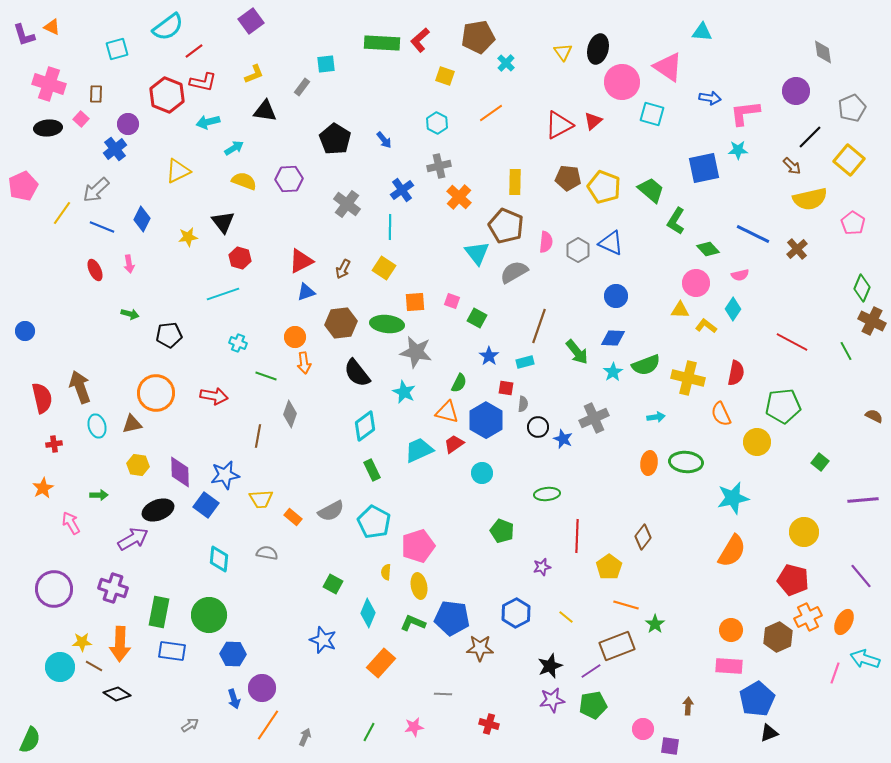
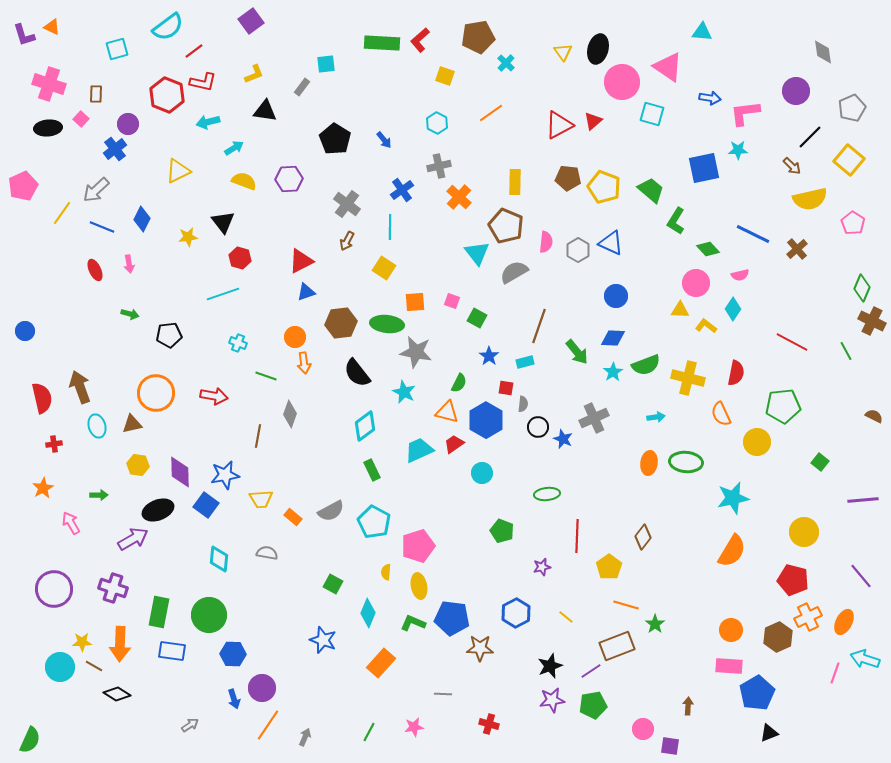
brown arrow at (343, 269): moved 4 px right, 28 px up
blue pentagon at (757, 699): moved 6 px up
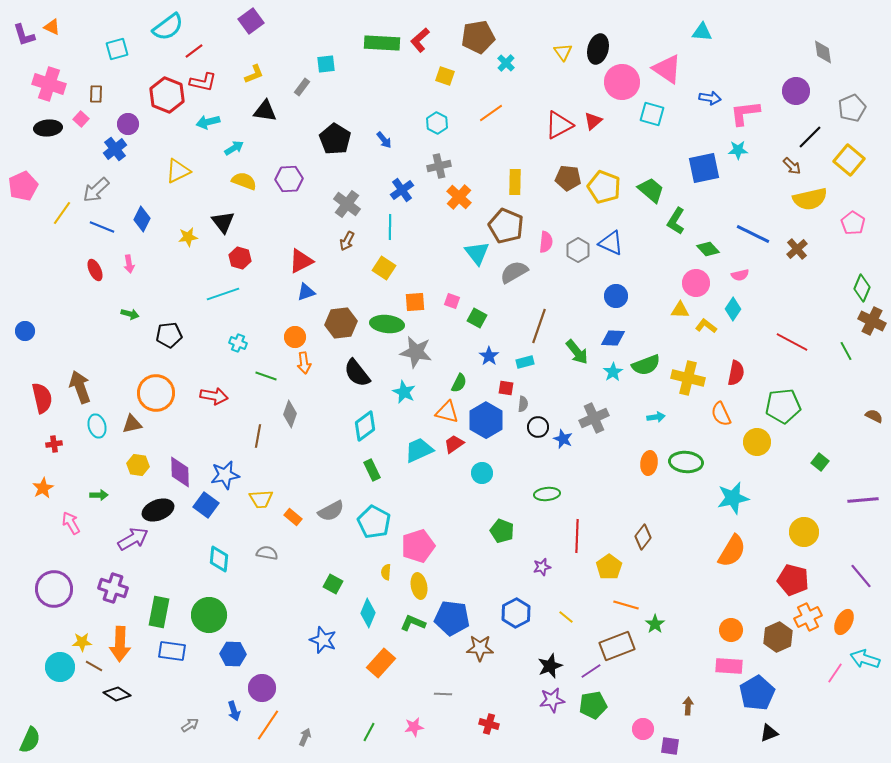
pink triangle at (668, 67): moved 1 px left, 2 px down
pink line at (835, 673): rotated 15 degrees clockwise
blue arrow at (234, 699): moved 12 px down
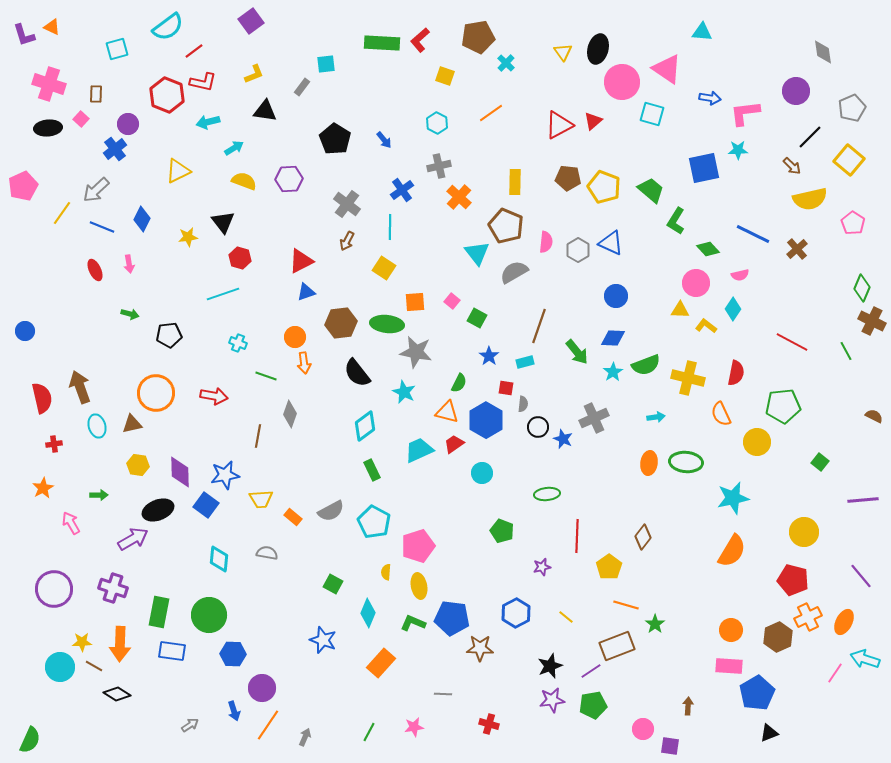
pink square at (452, 301): rotated 21 degrees clockwise
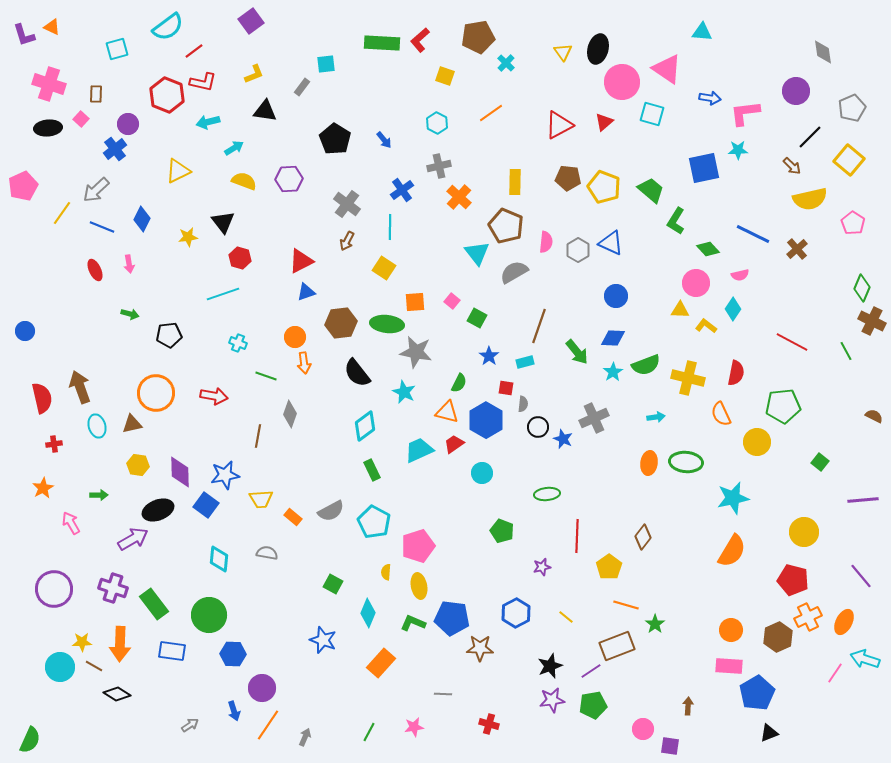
red triangle at (593, 121): moved 11 px right, 1 px down
green rectangle at (159, 612): moved 5 px left, 8 px up; rotated 48 degrees counterclockwise
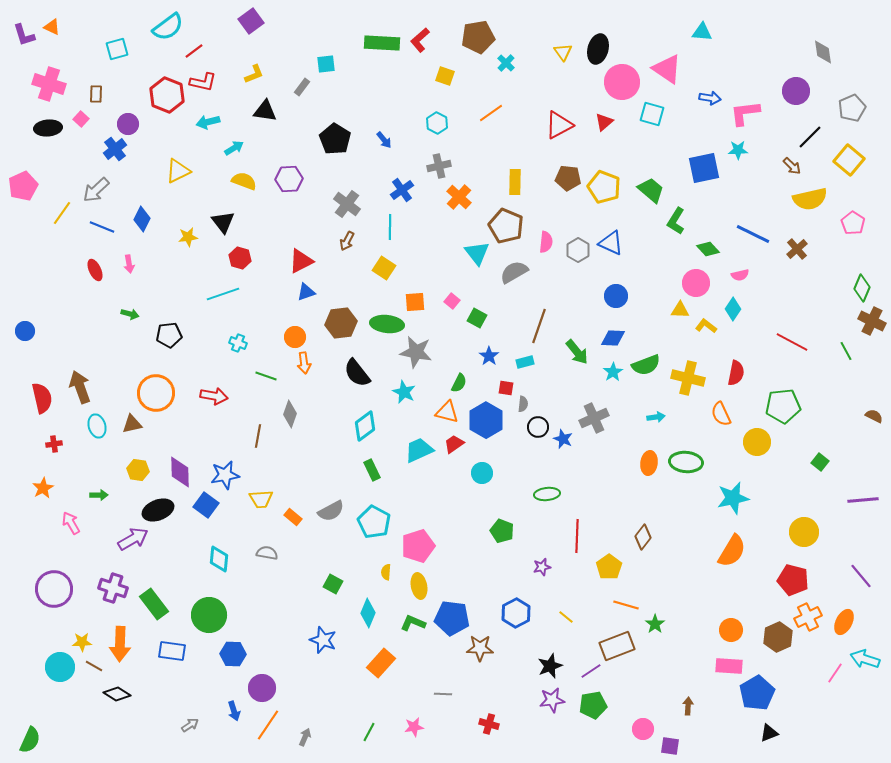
yellow hexagon at (138, 465): moved 5 px down
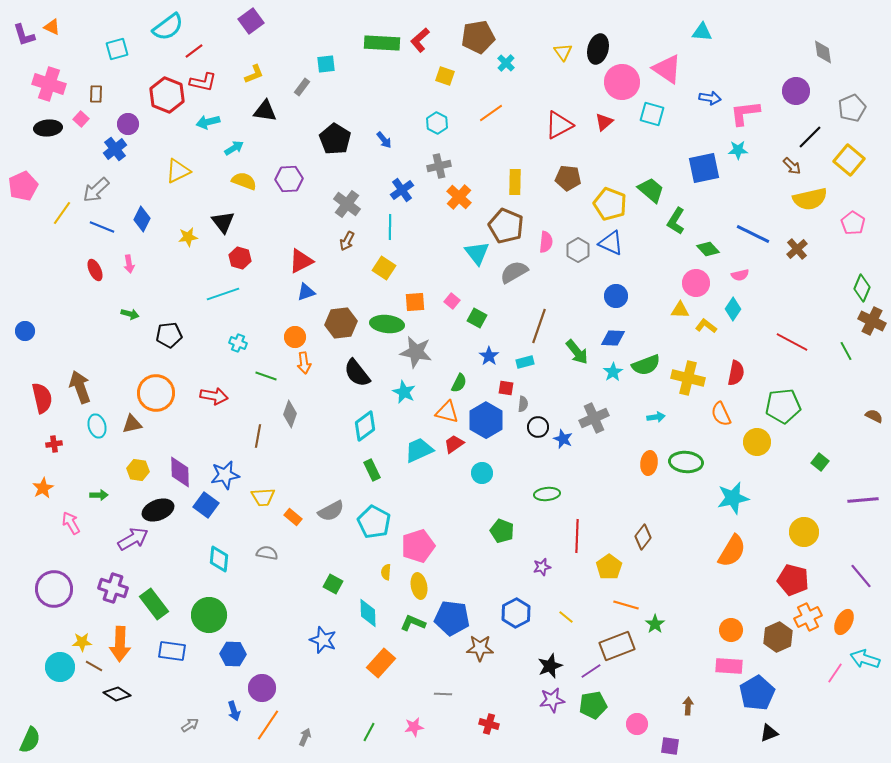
yellow pentagon at (604, 187): moved 6 px right, 17 px down
yellow trapezoid at (261, 499): moved 2 px right, 2 px up
cyan diamond at (368, 613): rotated 24 degrees counterclockwise
pink circle at (643, 729): moved 6 px left, 5 px up
